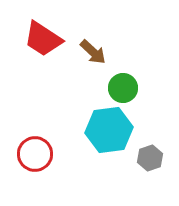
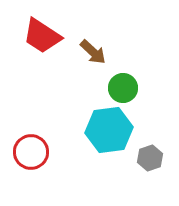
red trapezoid: moved 1 px left, 3 px up
red circle: moved 4 px left, 2 px up
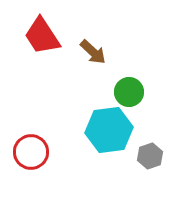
red trapezoid: rotated 24 degrees clockwise
green circle: moved 6 px right, 4 px down
gray hexagon: moved 2 px up
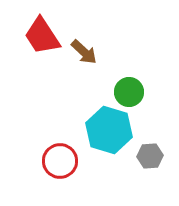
brown arrow: moved 9 px left
cyan hexagon: rotated 24 degrees clockwise
red circle: moved 29 px right, 9 px down
gray hexagon: rotated 15 degrees clockwise
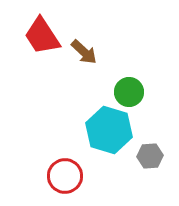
red circle: moved 5 px right, 15 px down
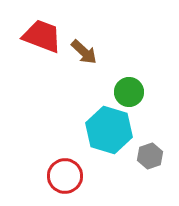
red trapezoid: rotated 144 degrees clockwise
gray hexagon: rotated 15 degrees counterclockwise
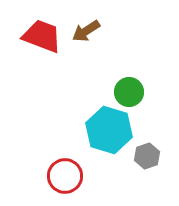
brown arrow: moved 2 px right, 21 px up; rotated 104 degrees clockwise
gray hexagon: moved 3 px left
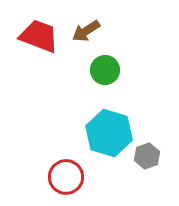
red trapezoid: moved 3 px left
green circle: moved 24 px left, 22 px up
cyan hexagon: moved 3 px down
red circle: moved 1 px right, 1 px down
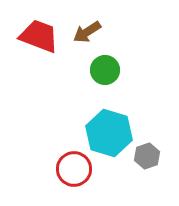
brown arrow: moved 1 px right, 1 px down
red circle: moved 8 px right, 8 px up
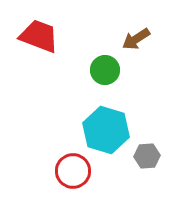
brown arrow: moved 49 px right, 7 px down
cyan hexagon: moved 3 px left, 3 px up
gray hexagon: rotated 15 degrees clockwise
red circle: moved 1 px left, 2 px down
